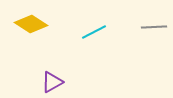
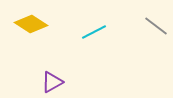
gray line: moved 2 px right, 1 px up; rotated 40 degrees clockwise
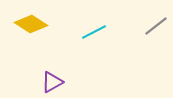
gray line: rotated 75 degrees counterclockwise
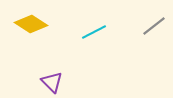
gray line: moved 2 px left
purple triangle: rotated 45 degrees counterclockwise
